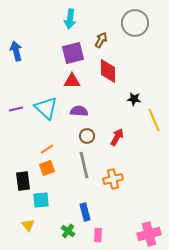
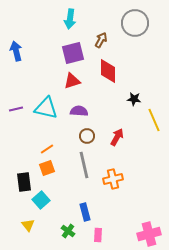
red triangle: rotated 18 degrees counterclockwise
cyan triangle: rotated 30 degrees counterclockwise
black rectangle: moved 1 px right, 1 px down
cyan square: rotated 36 degrees counterclockwise
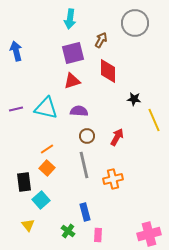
orange square: rotated 28 degrees counterclockwise
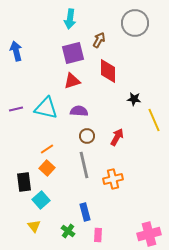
brown arrow: moved 2 px left
yellow triangle: moved 6 px right, 1 px down
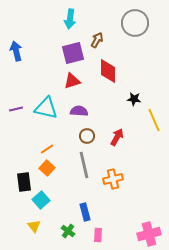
brown arrow: moved 2 px left
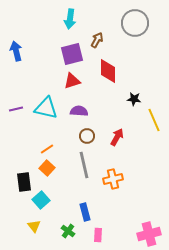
purple square: moved 1 px left, 1 px down
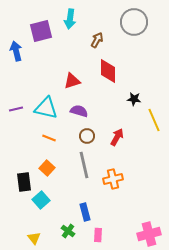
gray circle: moved 1 px left, 1 px up
purple square: moved 31 px left, 23 px up
purple semicircle: rotated 12 degrees clockwise
orange line: moved 2 px right, 11 px up; rotated 56 degrees clockwise
yellow triangle: moved 12 px down
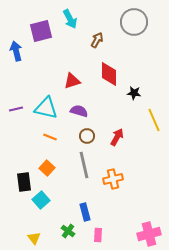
cyan arrow: rotated 36 degrees counterclockwise
red diamond: moved 1 px right, 3 px down
black star: moved 6 px up
orange line: moved 1 px right, 1 px up
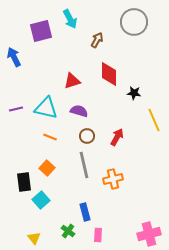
blue arrow: moved 2 px left, 6 px down; rotated 12 degrees counterclockwise
